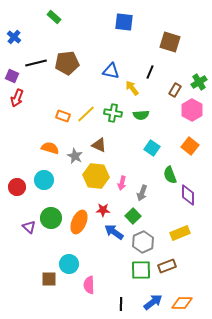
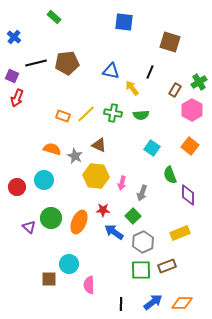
orange semicircle at (50, 148): moved 2 px right, 1 px down
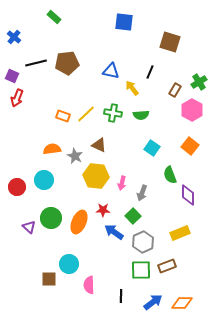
orange semicircle at (52, 149): rotated 24 degrees counterclockwise
black line at (121, 304): moved 8 px up
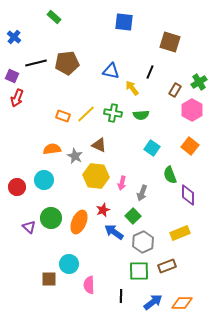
red star at (103, 210): rotated 24 degrees counterclockwise
green square at (141, 270): moved 2 px left, 1 px down
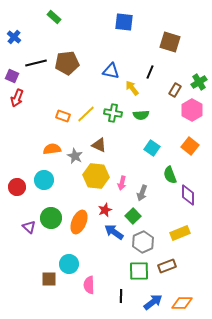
red star at (103, 210): moved 2 px right
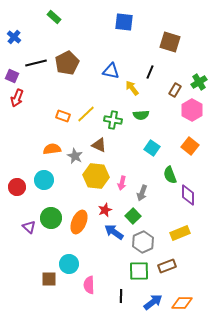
brown pentagon at (67, 63): rotated 20 degrees counterclockwise
green cross at (113, 113): moved 7 px down
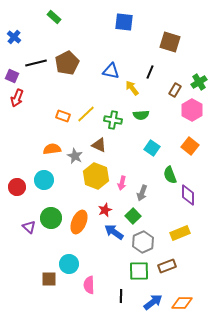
yellow hexagon at (96, 176): rotated 15 degrees clockwise
